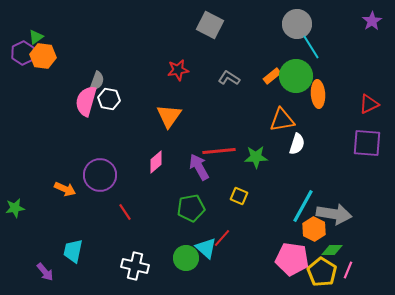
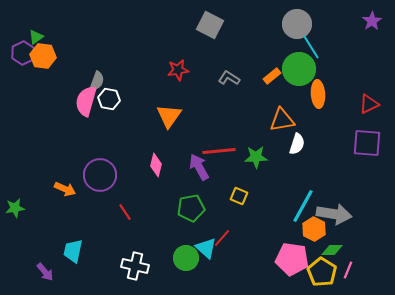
green circle at (296, 76): moved 3 px right, 7 px up
pink diamond at (156, 162): moved 3 px down; rotated 35 degrees counterclockwise
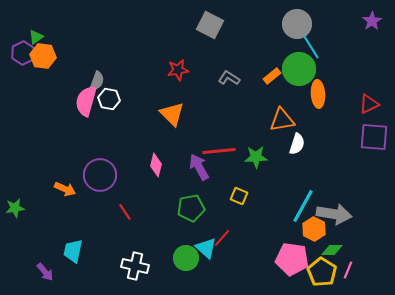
orange triangle at (169, 116): moved 3 px right, 2 px up; rotated 20 degrees counterclockwise
purple square at (367, 143): moved 7 px right, 6 px up
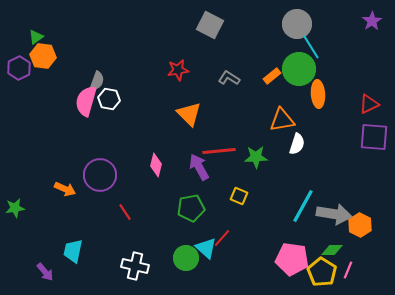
purple hexagon at (23, 53): moved 4 px left, 15 px down
orange triangle at (172, 114): moved 17 px right
orange hexagon at (314, 229): moved 46 px right, 4 px up
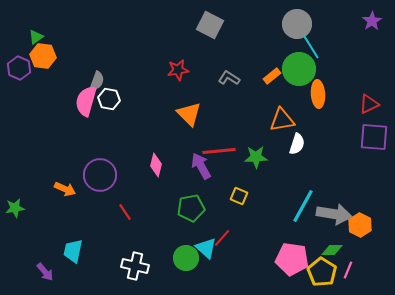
purple hexagon at (19, 68): rotated 10 degrees counterclockwise
purple arrow at (199, 167): moved 2 px right, 1 px up
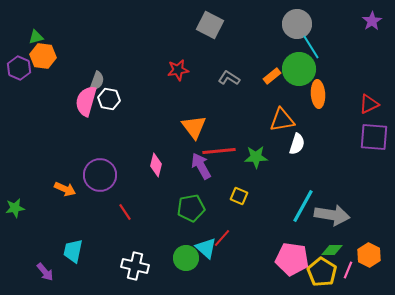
green triangle at (36, 37): rotated 21 degrees clockwise
orange triangle at (189, 114): moved 5 px right, 13 px down; rotated 8 degrees clockwise
gray arrow at (334, 214): moved 2 px left, 1 px down
orange hexagon at (360, 225): moved 9 px right, 30 px down
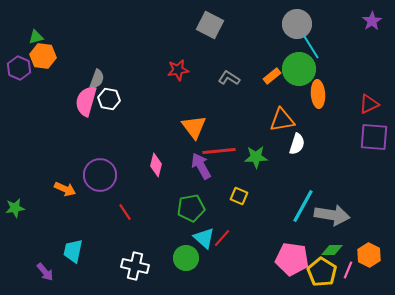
gray semicircle at (97, 81): moved 2 px up
cyan triangle at (206, 248): moved 2 px left, 10 px up
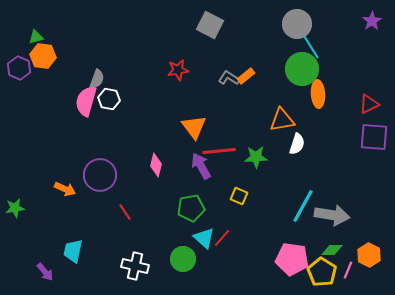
green circle at (299, 69): moved 3 px right
orange rectangle at (272, 76): moved 26 px left
green circle at (186, 258): moved 3 px left, 1 px down
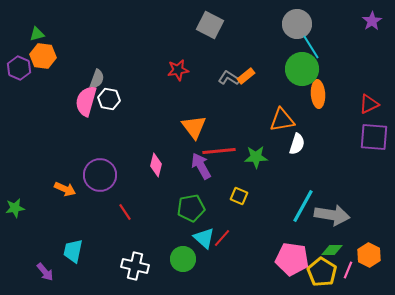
green triangle at (36, 37): moved 1 px right, 3 px up
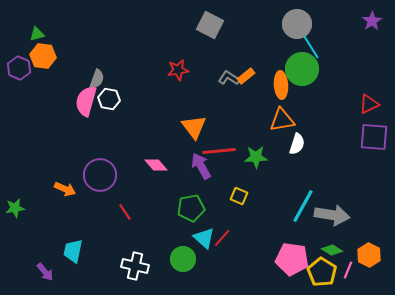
orange ellipse at (318, 94): moved 37 px left, 9 px up
pink diamond at (156, 165): rotated 55 degrees counterclockwise
green diamond at (332, 250): rotated 30 degrees clockwise
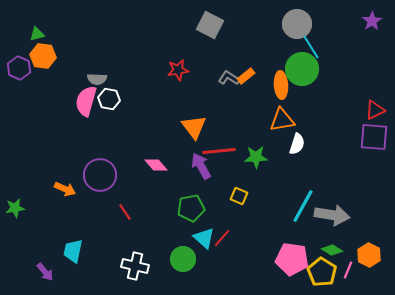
gray semicircle at (97, 79): rotated 72 degrees clockwise
red triangle at (369, 104): moved 6 px right, 6 px down
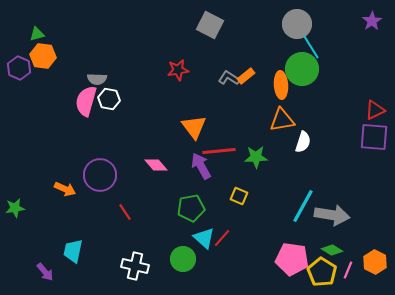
white semicircle at (297, 144): moved 6 px right, 2 px up
orange hexagon at (369, 255): moved 6 px right, 7 px down
